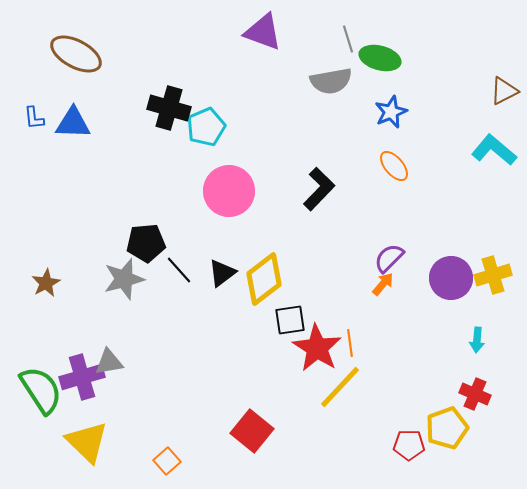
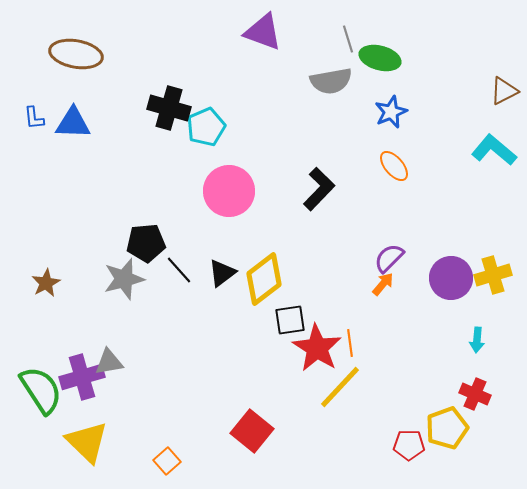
brown ellipse: rotated 18 degrees counterclockwise
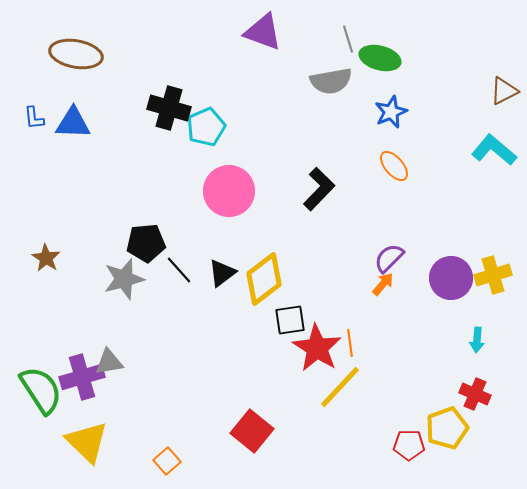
brown star: moved 25 px up; rotated 12 degrees counterclockwise
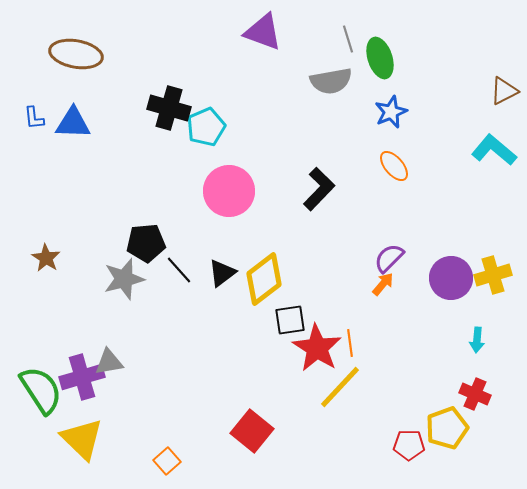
green ellipse: rotated 57 degrees clockwise
yellow triangle: moved 5 px left, 3 px up
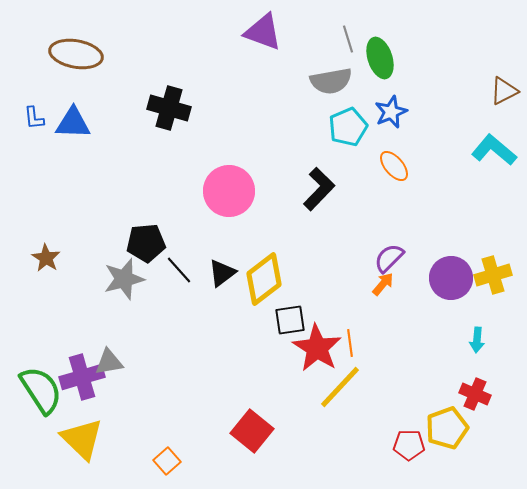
cyan pentagon: moved 142 px right
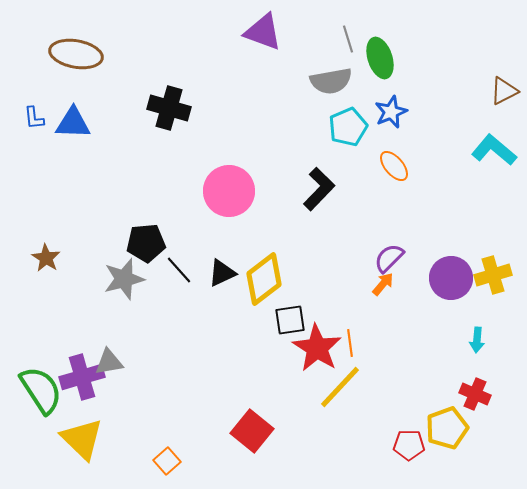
black triangle: rotated 12 degrees clockwise
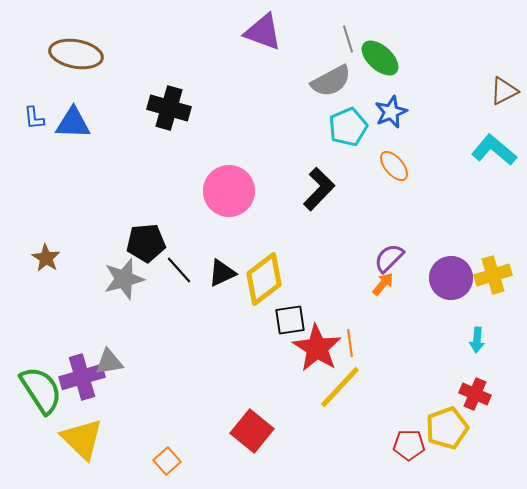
green ellipse: rotated 30 degrees counterclockwise
gray semicircle: rotated 18 degrees counterclockwise
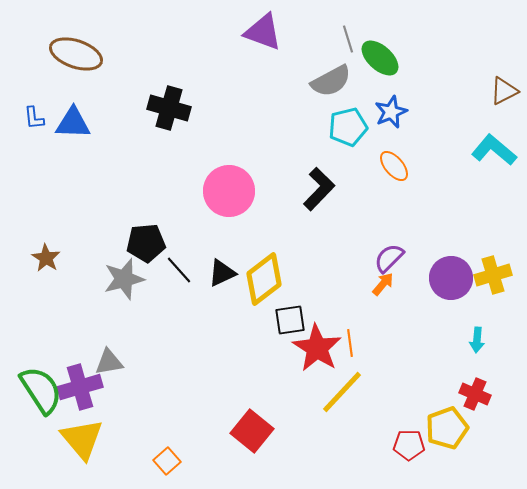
brown ellipse: rotated 9 degrees clockwise
cyan pentagon: rotated 9 degrees clockwise
purple cross: moved 2 px left, 10 px down
yellow line: moved 2 px right, 5 px down
yellow triangle: rotated 6 degrees clockwise
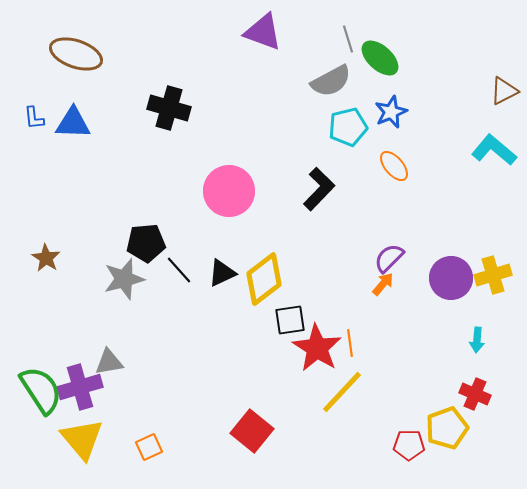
orange square: moved 18 px left, 14 px up; rotated 16 degrees clockwise
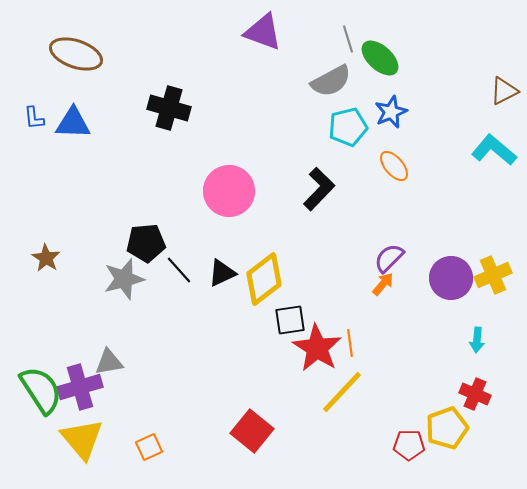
yellow cross: rotated 6 degrees counterclockwise
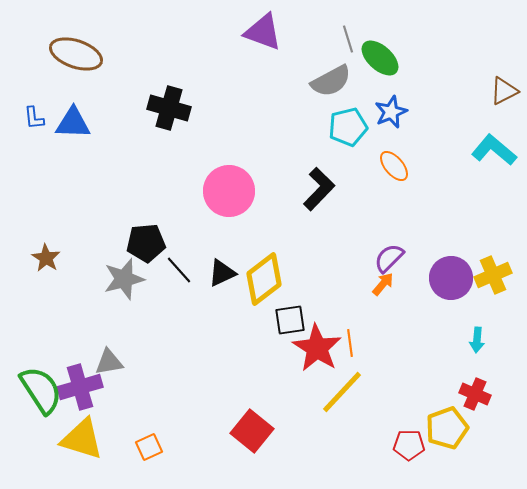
yellow triangle: rotated 33 degrees counterclockwise
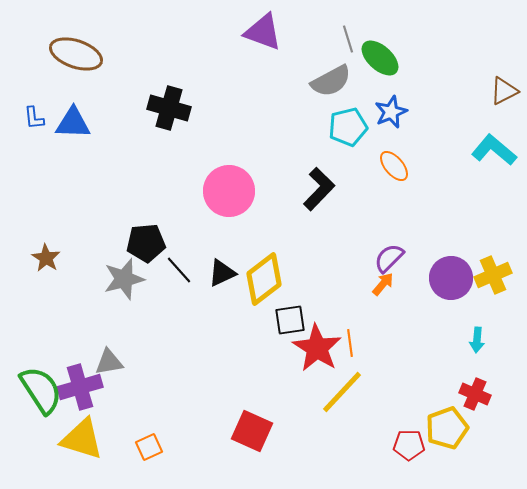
red square: rotated 15 degrees counterclockwise
